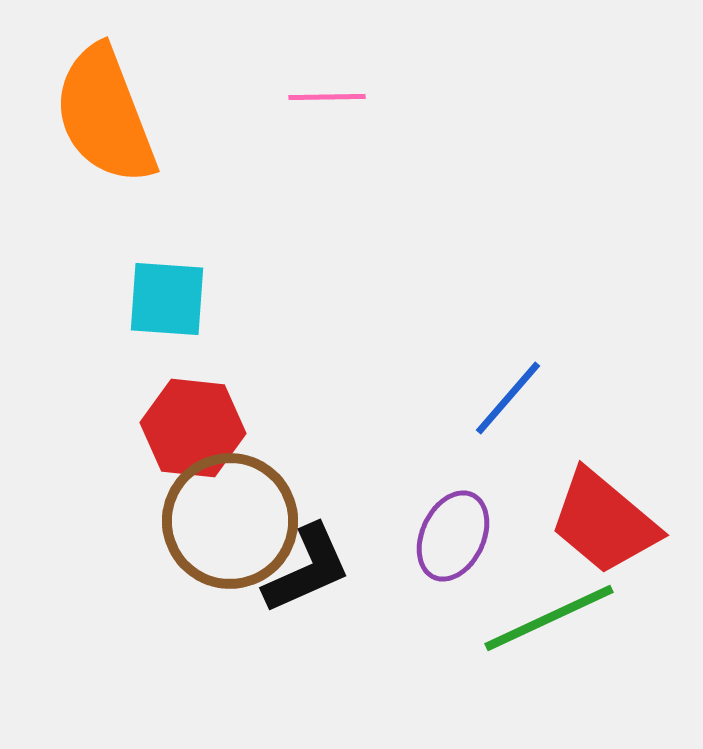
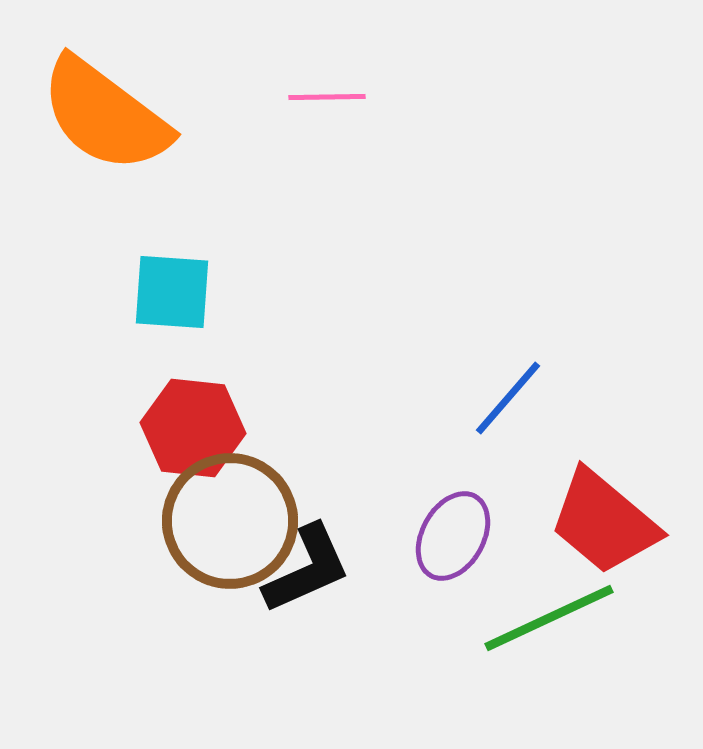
orange semicircle: rotated 32 degrees counterclockwise
cyan square: moved 5 px right, 7 px up
purple ellipse: rotated 4 degrees clockwise
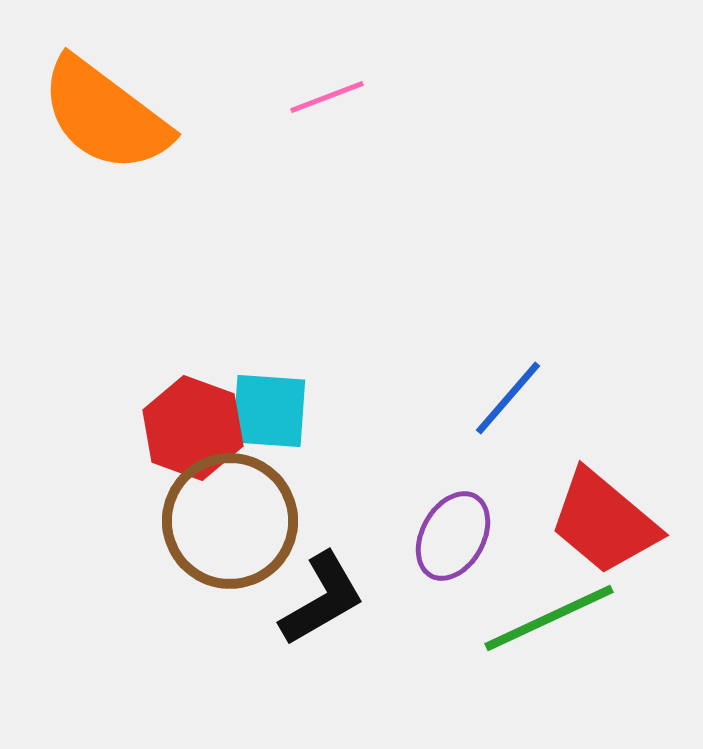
pink line: rotated 20 degrees counterclockwise
cyan square: moved 97 px right, 119 px down
red hexagon: rotated 14 degrees clockwise
black L-shape: moved 15 px right, 30 px down; rotated 6 degrees counterclockwise
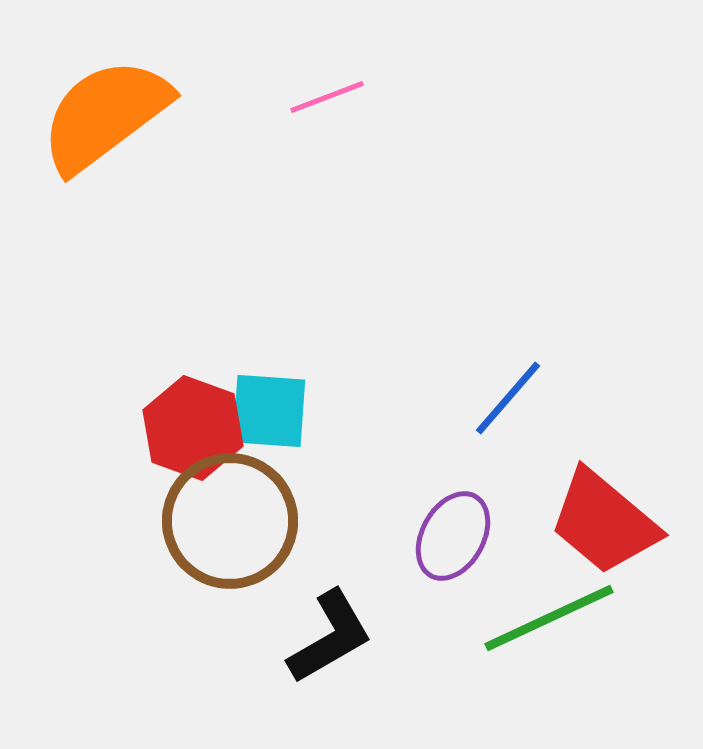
orange semicircle: rotated 106 degrees clockwise
black L-shape: moved 8 px right, 38 px down
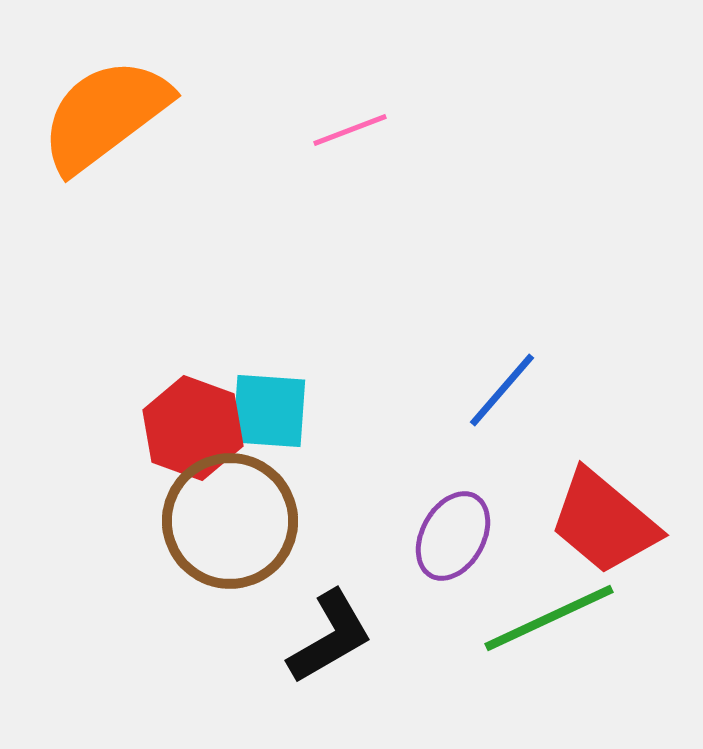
pink line: moved 23 px right, 33 px down
blue line: moved 6 px left, 8 px up
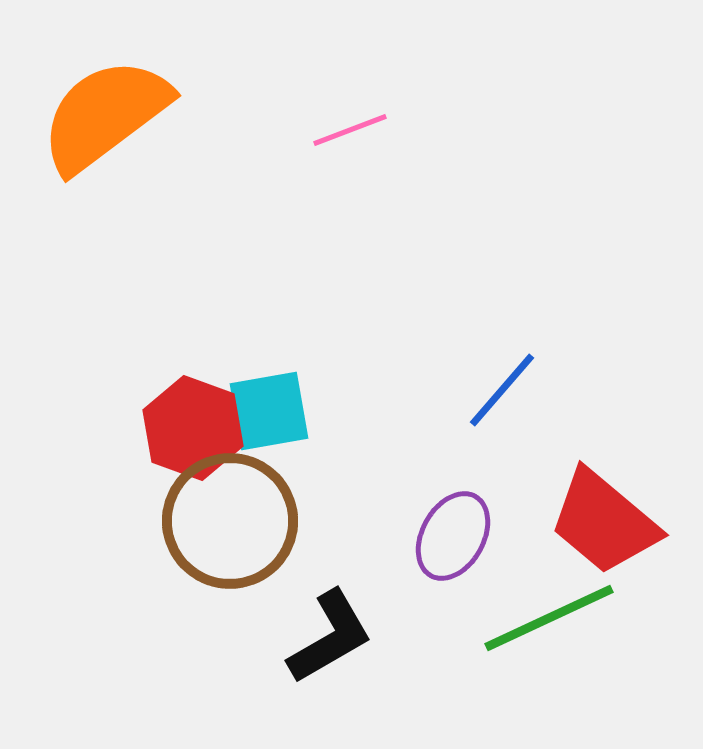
cyan square: rotated 14 degrees counterclockwise
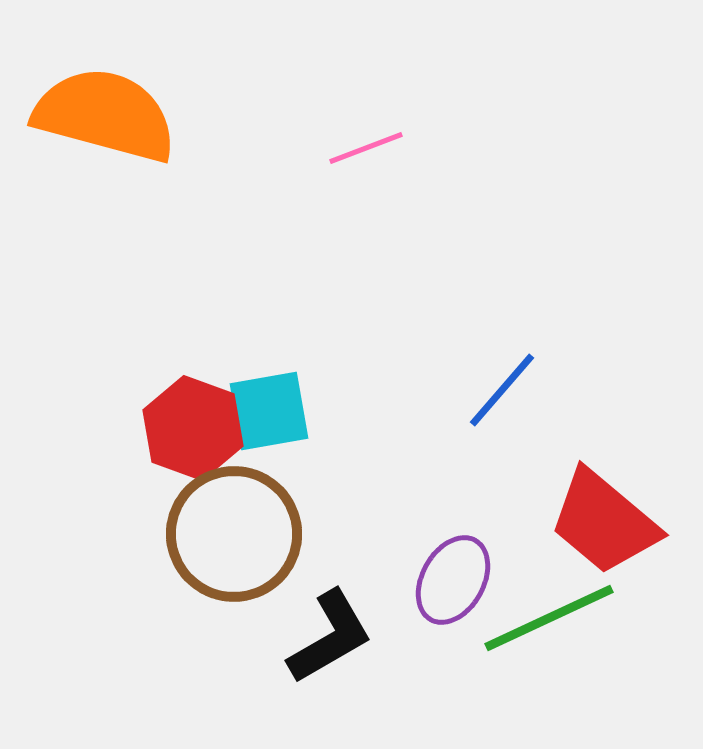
orange semicircle: rotated 52 degrees clockwise
pink line: moved 16 px right, 18 px down
brown circle: moved 4 px right, 13 px down
purple ellipse: moved 44 px down
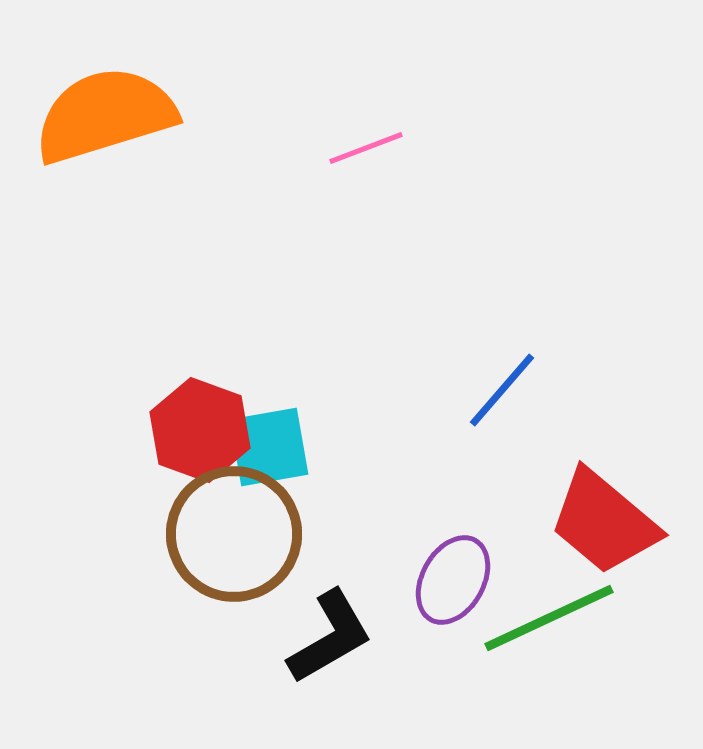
orange semicircle: rotated 32 degrees counterclockwise
cyan square: moved 36 px down
red hexagon: moved 7 px right, 2 px down
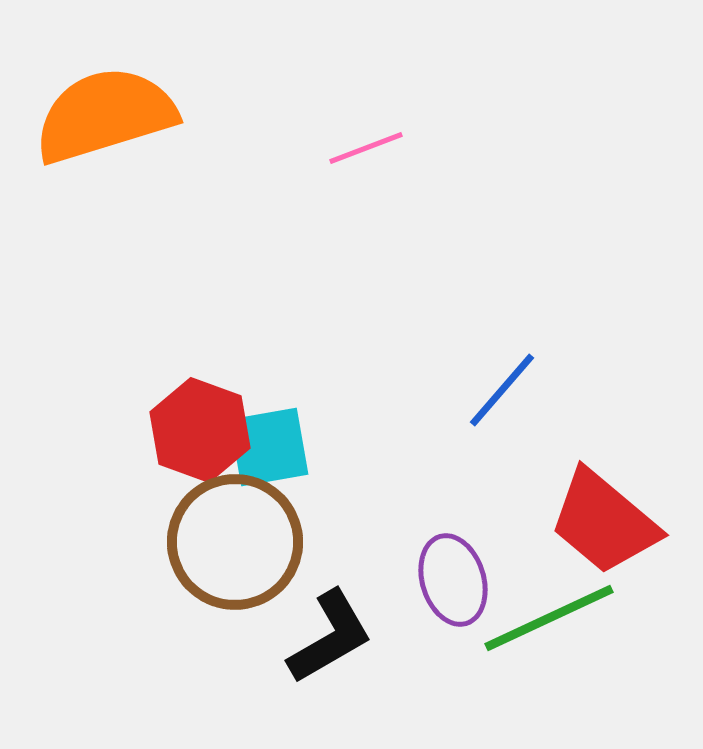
brown circle: moved 1 px right, 8 px down
purple ellipse: rotated 46 degrees counterclockwise
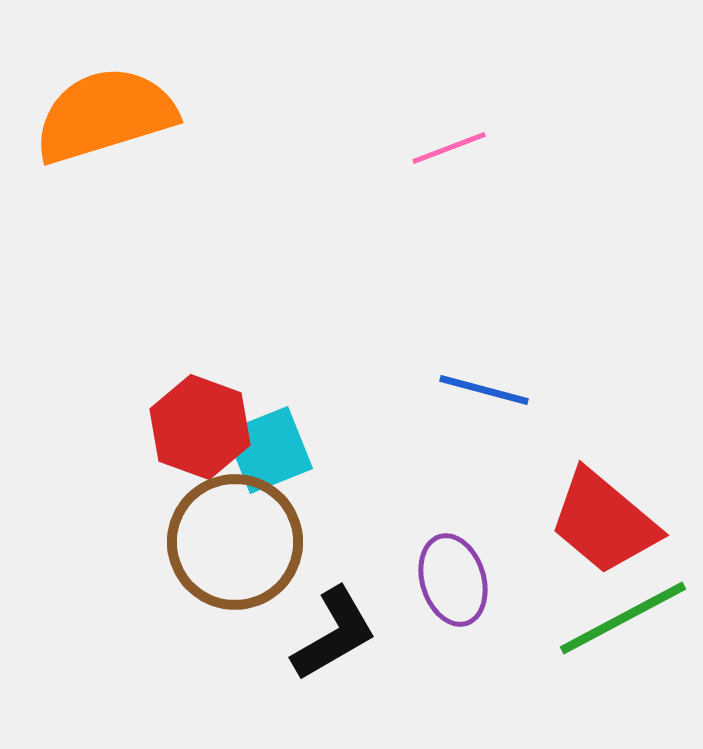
pink line: moved 83 px right
blue line: moved 18 px left; rotated 64 degrees clockwise
red hexagon: moved 3 px up
cyan square: moved 3 px down; rotated 12 degrees counterclockwise
green line: moved 74 px right; rotated 3 degrees counterclockwise
black L-shape: moved 4 px right, 3 px up
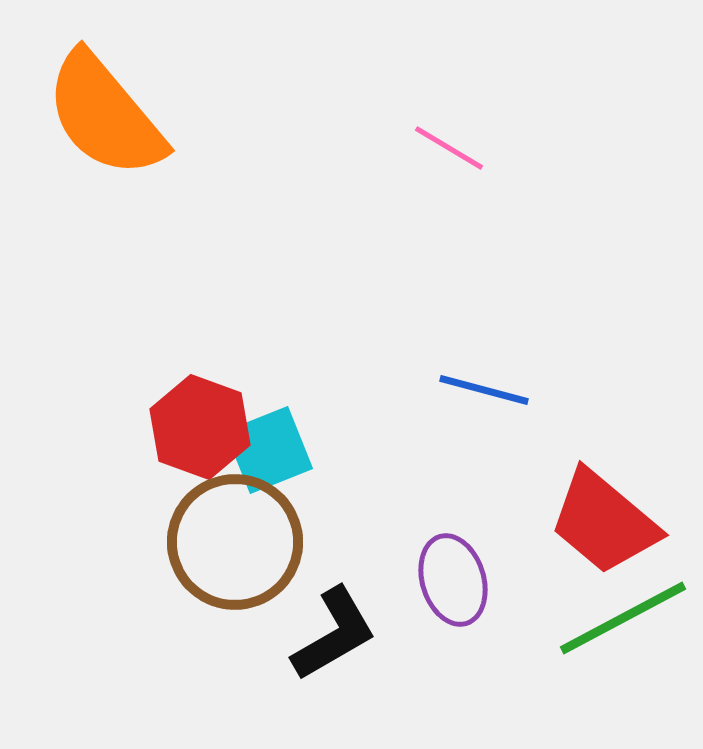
orange semicircle: rotated 113 degrees counterclockwise
pink line: rotated 52 degrees clockwise
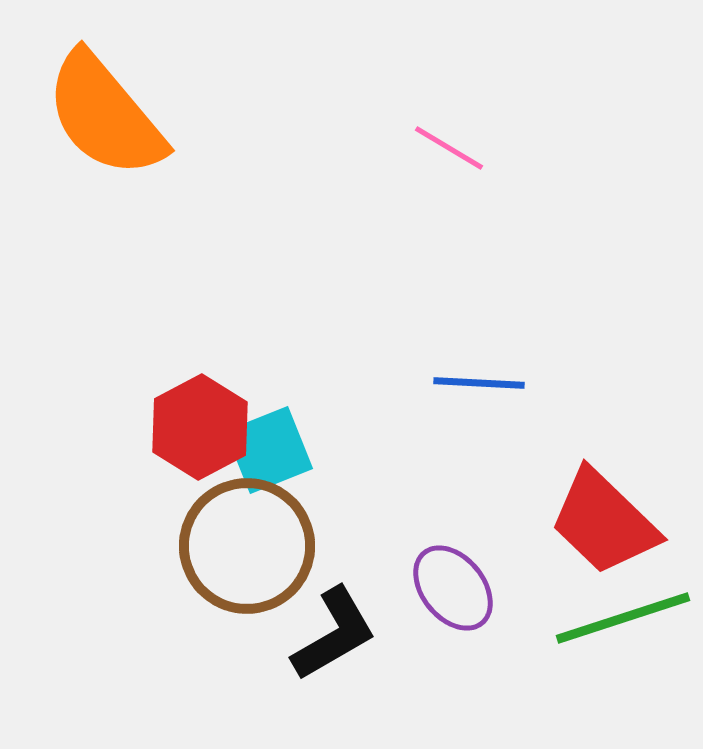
blue line: moved 5 px left, 7 px up; rotated 12 degrees counterclockwise
red hexagon: rotated 12 degrees clockwise
red trapezoid: rotated 4 degrees clockwise
brown circle: moved 12 px right, 4 px down
purple ellipse: moved 8 px down; rotated 22 degrees counterclockwise
green line: rotated 10 degrees clockwise
